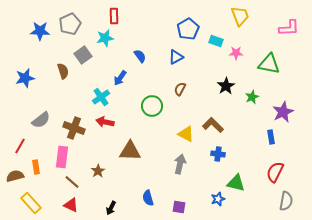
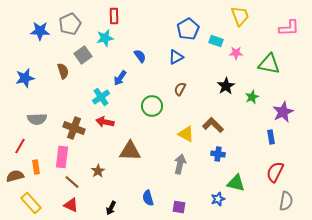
gray semicircle at (41, 120): moved 4 px left, 1 px up; rotated 36 degrees clockwise
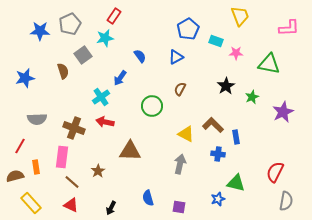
red rectangle at (114, 16): rotated 35 degrees clockwise
blue rectangle at (271, 137): moved 35 px left
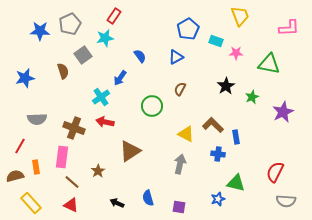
brown triangle at (130, 151): rotated 35 degrees counterclockwise
gray semicircle at (286, 201): rotated 84 degrees clockwise
black arrow at (111, 208): moved 6 px right, 5 px up; rotated 88 degrees clockwise
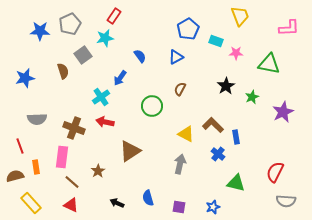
red line at (20, 146): rotated 49 degrees counterclockwise
blue cross at (218, 154): rotated 32 degrees clockwise
blue star at (218, 199): moved 5 px left, 8 px down
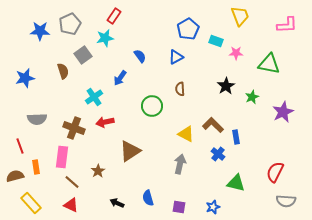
pink L-shape at (289, 28): moved 2 px left, 3 px up
brown semicircle at (180, 89): rotated 32 degrees counterclockwise
cyan cross at (101, 97): moved 7 px left
red arrow at (105, 122): rotated 24 degrees counterclockwise
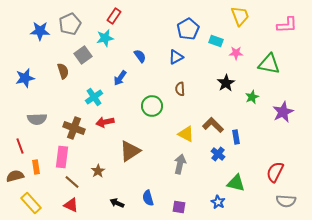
black star at (226, 86): moved 3 px up
blue star at (213, 207): moved 5 px right, 5 px up; rotated 24 degrees counterclockwise
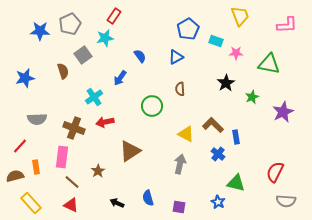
red line at (20, 146): rotated 63 degrees clockwise
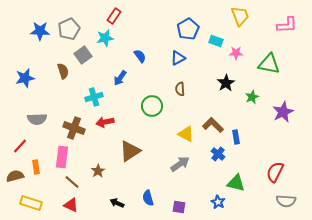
gray pentagon at (70, 24): moved 1 px left, 5 px down
blue triangle at (176, 57): moved 2 px right, 1 px down
cyan cross at (94, 97): rotated 18 degrees clockwise
gray arrow at (180, 164): rotated 42 degrees clockwise
yellow rectangle at (31, 203): rotated 30 degrees counterclockwise
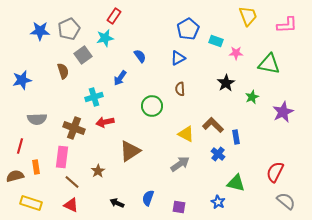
yellow trapezoid at (240, 16): moved 8 px right
blue star at (25, 78): moved 3 px left, 2 px down
red line at (20, 146): rotated 28 degrees counterclockwise
blue semicircle at (148, 198): rotated 35 degrees clockwise
gray semicircle at (286, 201): rotated 144 degrees counterclockwise
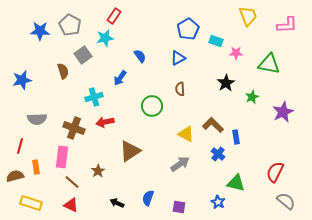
gray pentagon at (69, 29): moved 1 px right, 4 px up; rotated 20 degrees counterclockwise
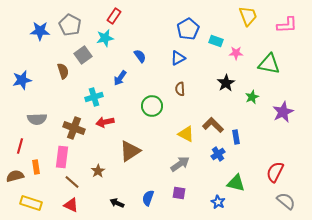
blue cross at (218, 154): rotated 16 degrees clockwise
purple square at (179, 207): moved 14 px up
